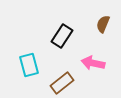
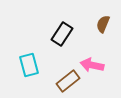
black rectangle: moved 2 px up
pink arrow: moved 1 px left, 2 px down
brown rectangle: moved 6 px right, 2 px up
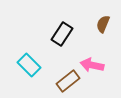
cyan rectangle: rotated 30 degrees counterclockwise
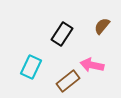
brown semicircle: moved 1 px left, 2 px down; rotated 18 degrees clockwise
cyan rectangle: moved 2 px right, 2 px down; rotated 70 degrees clockwise
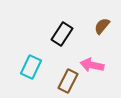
brown rectangle: rotated 25 degrees counterclockwise
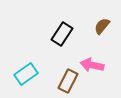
cyan rectangle: moved 5 px left, 7 px down; rotated 30 degrees clockwise
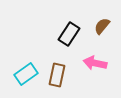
black rectangle: moved 7 px right
pink arrow: moved 3 px right, 2 px up
brown rectangle: moved 11 px left, 6 px up; rotated 15 degrees counterclockwise
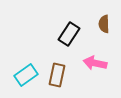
brown semicircle: moved 2 px right, 2 px up; rotated 42 degrees counterclockwise
cyan rectangle: moved 1 px down
